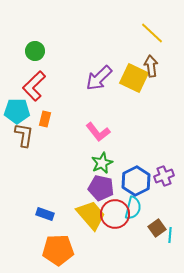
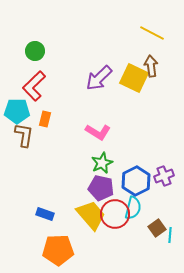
yellow line: rotated 15 degrees counterclockwise
pink L-shape: rotated 20 degrees counterclockwise
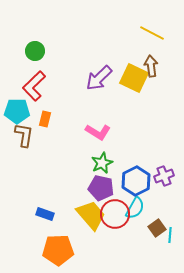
cyan semicircle: moved 2 px right; rotated 15 degrees clockwise
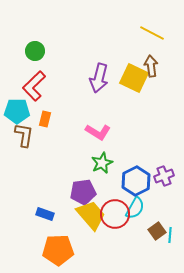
purple arrow: rotated 32 degrees counterclockwise
purple pentagon: moved 18 px left, 4 px down; rotated 20 degrees counterclockwise
brown square: moved 3 px down
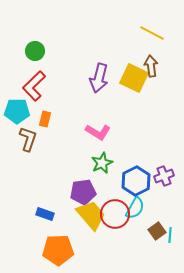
brown L-shape: moved 4 px right, 4 px down; rotated 10 degrees clockwise
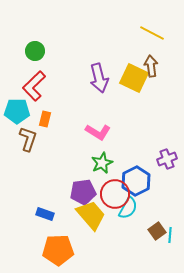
purple arrow: rotated 28 degrees counterclockwise
purple cross: moved 3 px right, 17 px up
cyan semicircle: moved 7 px left
red circle: moved 20 px up
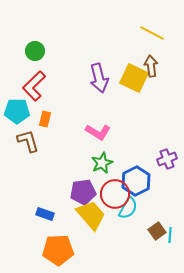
brown L-shape: moved 2 px down; rotated 35 degrees counterclockwise
